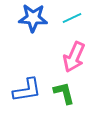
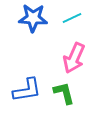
pink arrow: moved 1 px down
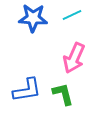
cyan line: moved 3 px up
green L-shape: moved 1 px left, 1 px down
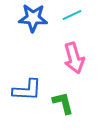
pink arrow: rotated 40 degrees counterclockwise
blue L-shape: rotated 12 degrees clockwise
green L-shape: moved 9 px down
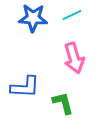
blue L-shape: moved 2 px left, 3 px up
